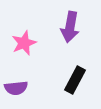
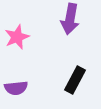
purple arrow: moved 8 px up
pink star: moved 7 px left, 6 px up
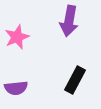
purple arrow: moved 1 px left, 2 px down
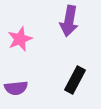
pink star: moved 3 px right, 2 px down
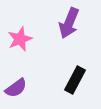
purple arrow: moved 2 px down; rotated 12 degrees clockwise
purple semicircle: rotated 30 degrees counterclockwise
